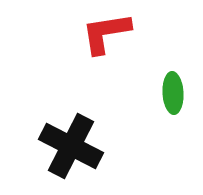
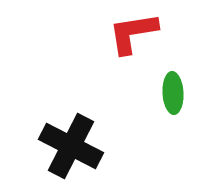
red L-shape: moved 27 px right
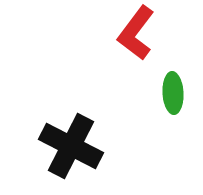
red L-shape: moved 3 px right; rotated 44 degrees counterclockwise
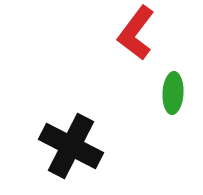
green ellipse: rotated 6 degrees clockwise
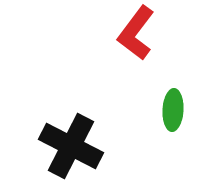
green ellipse: moved 17 px down
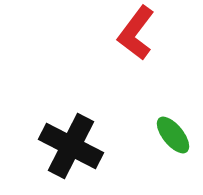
green ellipse: moved 25 px down; rotated 42 degrees counterclockwise
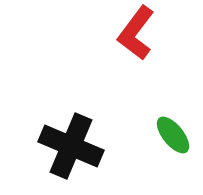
black cross: rotated 4 degrees counterclockwise
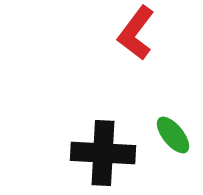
black cross: moved 32 px right, 7 px down; rotated 20 degrees counterclockwise
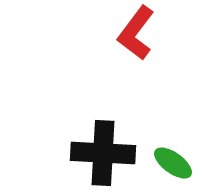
green ellipse: moved 28 px down; rotated 15 degrees counterclockwise
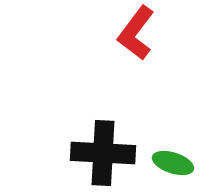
green ellipse: rotated 18 degrees counterclockwise
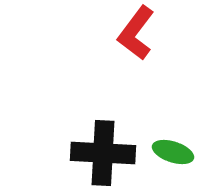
green ellipse: moved 11 px up
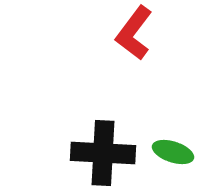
red L-shape: moved 2 px left
